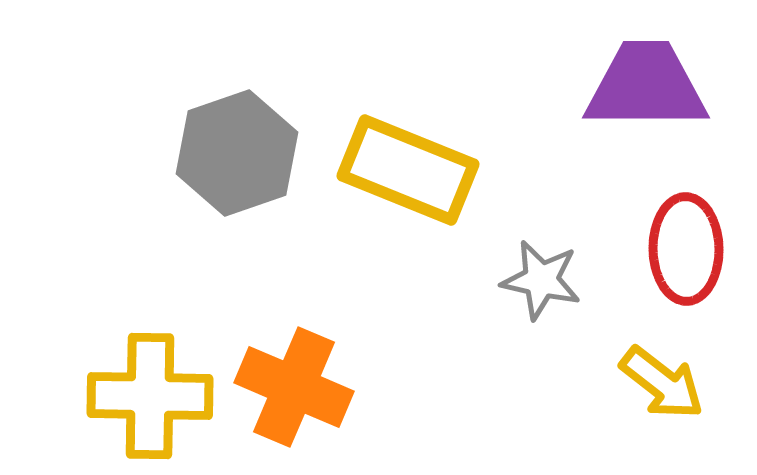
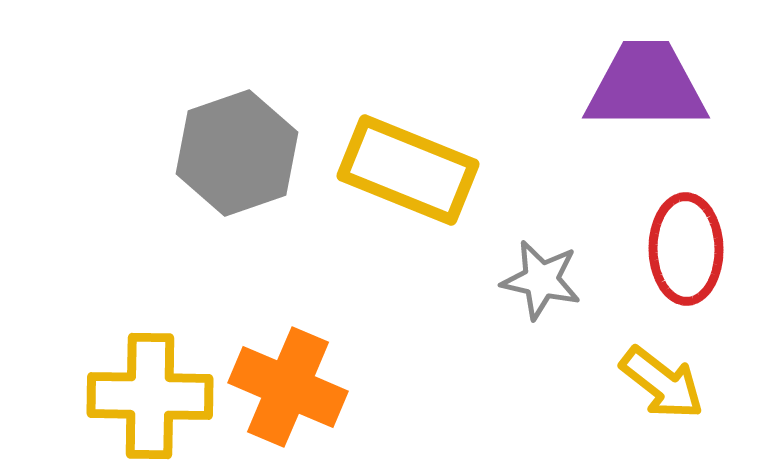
orange cross: moved 6 px left
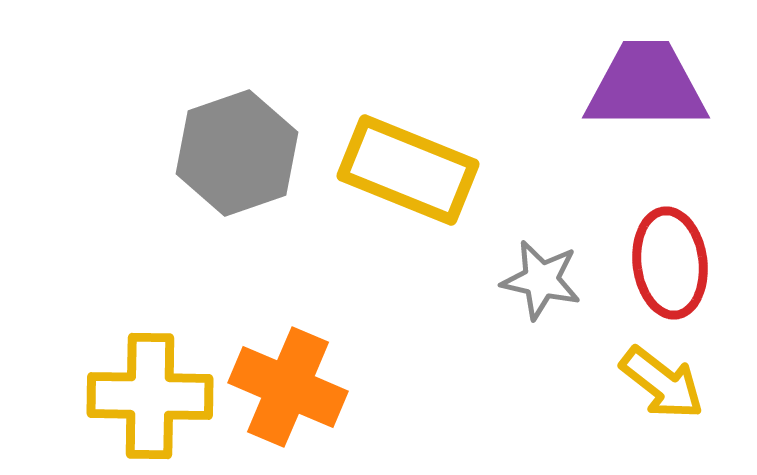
red ellipse: moved 16 px left, 14 px down; rotated 6 degrees counterclockwise
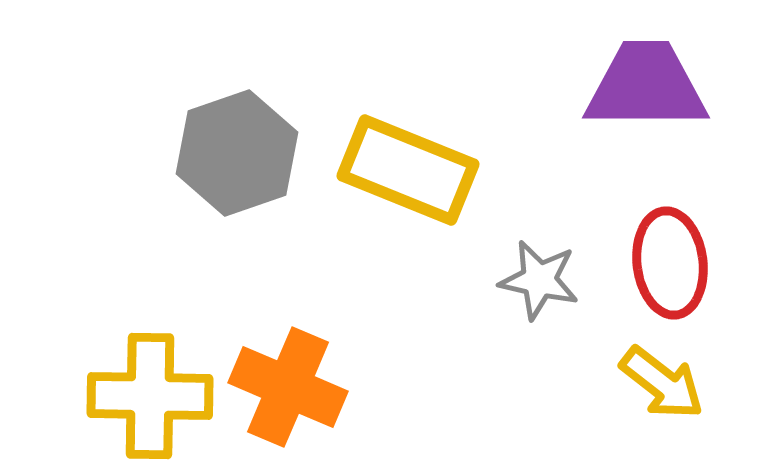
gray star: moved 2 px left
